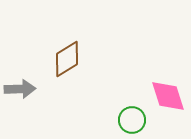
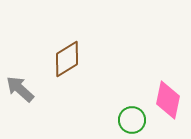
gray arrow: rotated 136 degrees counterclockwise
pink diamond: moved 4 px down; rotated 30 degrees clockwise
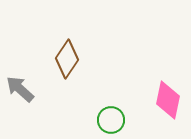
brown diamond: rotated 24 degrees counterclockwise
green circle: moved 21 px left
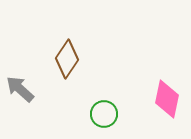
pink diamond: moved 1 px left, 1 px up
green circle: moved 7 px left, 6 px up
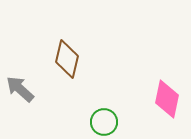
brown diamond: rotated 21 degrees counterclockwise
green circle: moved 8 px down
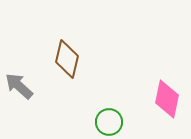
gray arrow: moved 1 px left, 3 px up
green circle: moved 5 px right
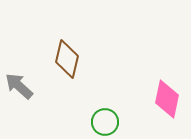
green circle: moved 4 px left
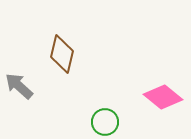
brown diamond: moved 5 px left, 5 px up
pink diamond: moved 4 px left, 2 px up; rotated 63 degrees counterclockwise
